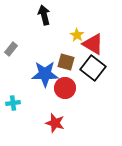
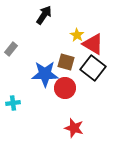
black arrow: rotated 48 degrees clockwise
red star: moved 19 px right, 5 px down
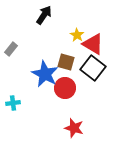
blue star: rotated 28 degrees clockwise
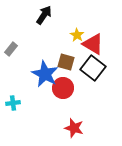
red circle: moved 2 px left
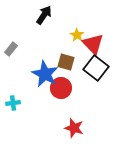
red triangle: rotated 15 degrees clockwise
black square: moved 3 px right
red circle: moved 2 px left
